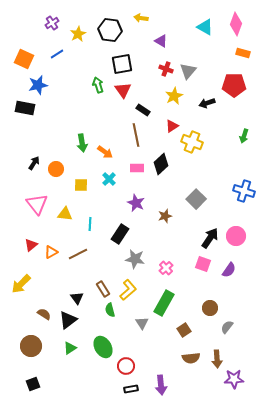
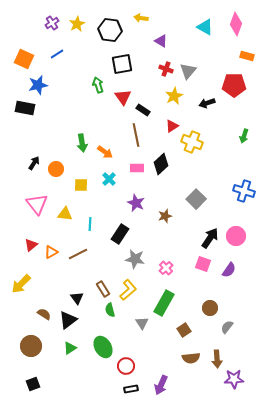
yellow star at (78, 34): moved 1 px left, 10 px up
orange rectangle at (243, 53): moved 4 px right, 3 px down
red triangle at (123, 90): moved 7 px down
purple arrow at (161, 385): rotated 30 degrees clockwise
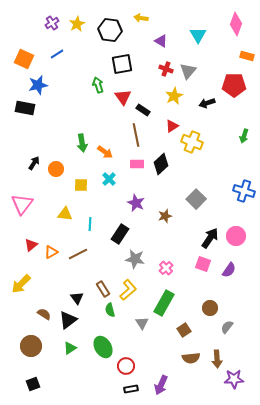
cyan triangle at (205, 27): moved 7 px left, 8 px down; rotated 30 degrees clockwise
pink rectangle at (137, 168): moved 4 px up
pink triangle at (37, 204): moved 15 px left; rotated 15 degrees clockwise
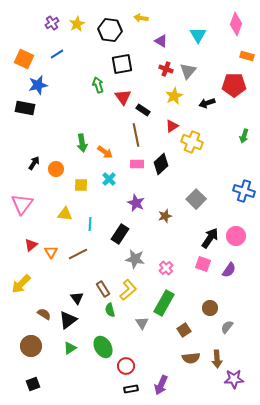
orange triangle at (51, 252): rotated 32 degrees counterclockwise
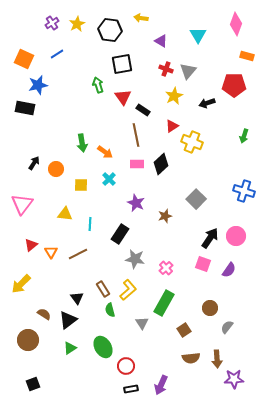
brown circle at (31, 346): moved 3 px left, 6 px up
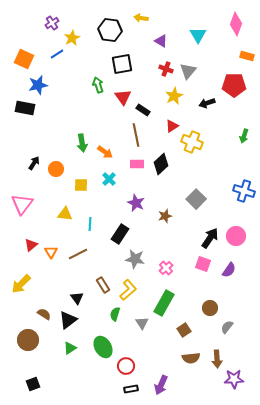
yellow star at (77, 24): moved 5 px left, 14 px down
brown rectangle at (103, 289): moved 4 px up
green semicircle at (110, 310): moved 5 px right, 4 px down; rotated 32 degrees clockwise
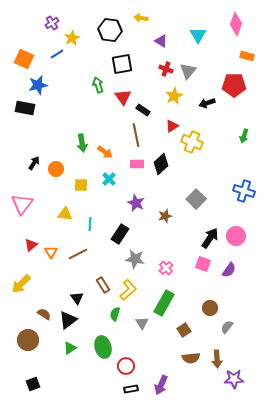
green ellipse at (103, 347): rotated 15 degrees clockwise
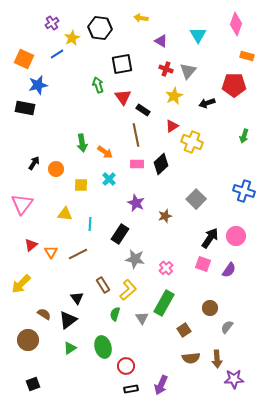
black hexagon at (110, 30): moved 10 px left, 2 px up
gray triangle at (142, 323): moved 5 px up
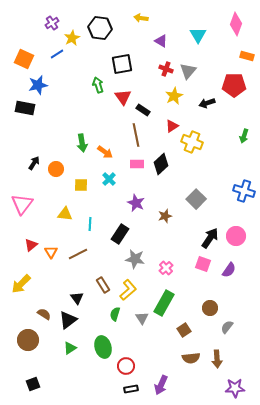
purple star at (234, 379): moved 1 px right, 9 px down
